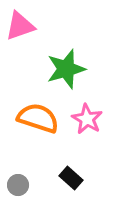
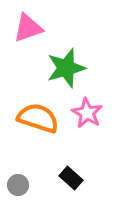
pink triangle: moved 8 px right, 2 px down
green star: moved 1 px up
pink star: moved 6 px up
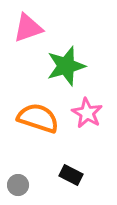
green star: moved 2 px up
black rectangle: moved 3 px up; rotated 15 degrees counterclockwise
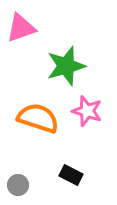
pink triangle: moved 7 px left
pink star: moved 2 px up; rotated 12 degrees counterclockwise
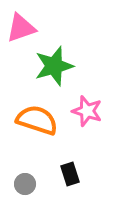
green star: moved 12 px left
orange semicircle: moved 1 px left, 2 px down
black rectangle: moved 1 px left, 1 px up; rotated 45 degrees clockwise
gray circle: moved 7 px right, 1 px up
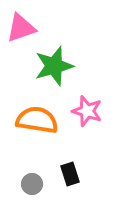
orange semicircle: rotated 9 degrees counterclockwise
gray circle: moved 7 px right
